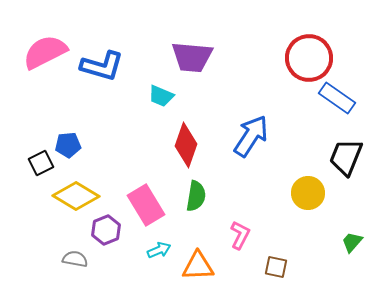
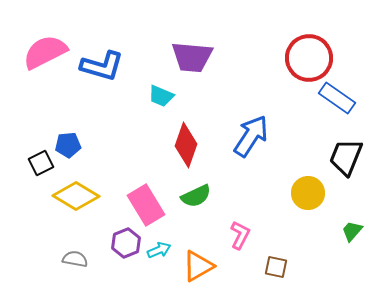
green semicircle: rotated 56 degrees clockwise
purple hexagon: moved 20 px right, 13 px down
green trapezoid: moved 11 px up
orange triangle: rotated 28 degrees counterclockwise
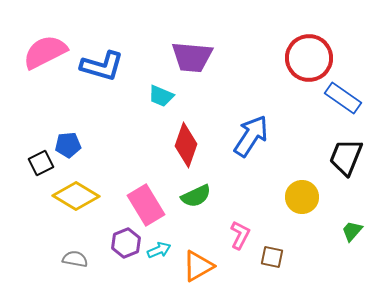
blue rectangle: moved 6 px right
yellow circle: moved 6 px left, 4 px down
brown square: moved 4 px left, 10 px up
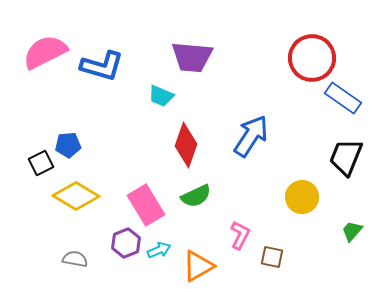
red circle: moved 3 px right
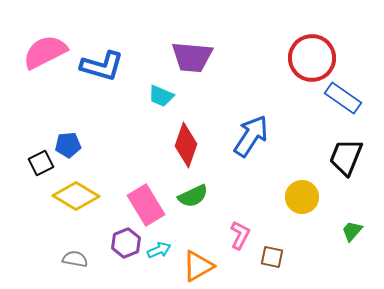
green semicircle: moved 3 px left
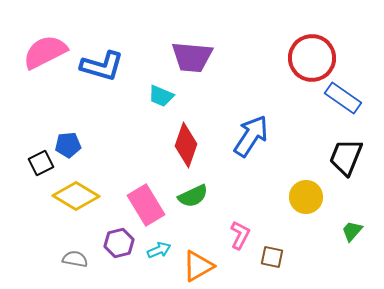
yellow circle: moved 4 px right
purple hexagon: moved 7 px left; rotated 8 degrees clockwise
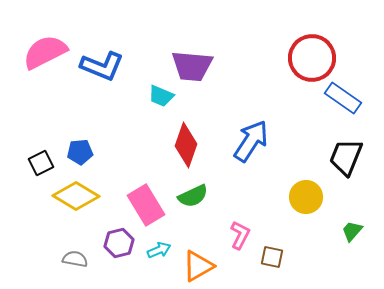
purple trapezoid: moved 9 px down
blue L-shape: rotated 6 degrees clockwise
blue arrow: moved 5 px down
blue pentagon: moved 12 px right, 7 px down
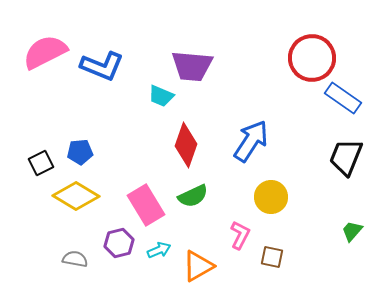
yellow circle: moved 35 px left
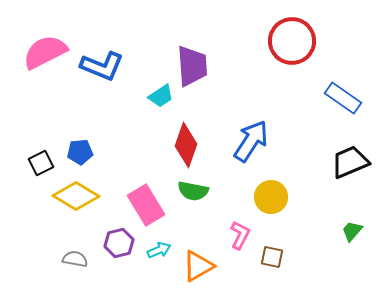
red circle: moved 20 px left, 17 px up
purple trapezoid: rotated 99 degrees counterclockwise
cyan trapezoid: rotated 56 degrees counterclockwise
black trapezoid: moved 4 px right, 5 px down; rotated 45 degrees clockwise
green semicircle: moved 5 px up; rotated 36 degrees clockwise
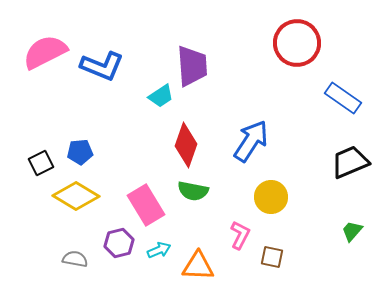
red circle: moved 5 px right, 2 px down
orange triangle: rotated 32 degrees clockwise
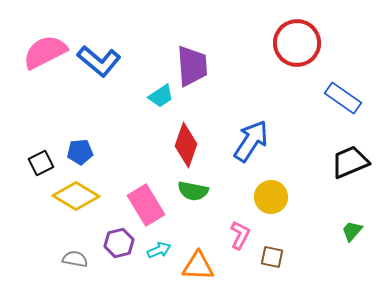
blue L-shape: moved 3 px left, 5 px up; rotated 18 degrees clockwise
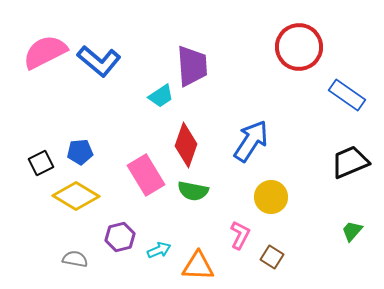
red circle: moved 2 px right, 4 px down
blue rectangle: moved 4 px right, 3 px up
pink rectangle: moved 30 px up
purple hexagon: moved 1 px right, 6 px up
brown square: rotated 20 degrees clockwise
